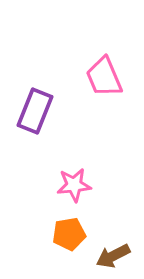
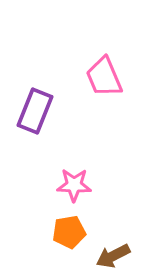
pink star: rotated 8 degrees clockwise
orange pentagon: moved 2 px up
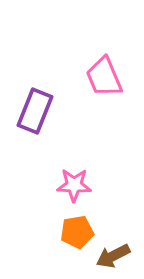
orange pentagon: moved 8 px right
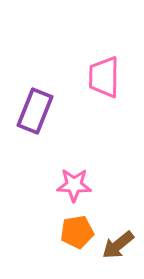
pink trapezoid: rotated 24 degrees clockwise
brown arrow: moved 5 px right, 11 px up; rotated 12 degrees counterclockwise
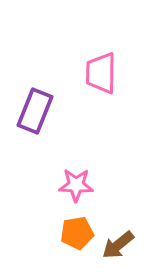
pink trapezoid: moved 3 px left, 4 px up
pink star: moved 2 px right
orange pentagon: moved 1 px down
